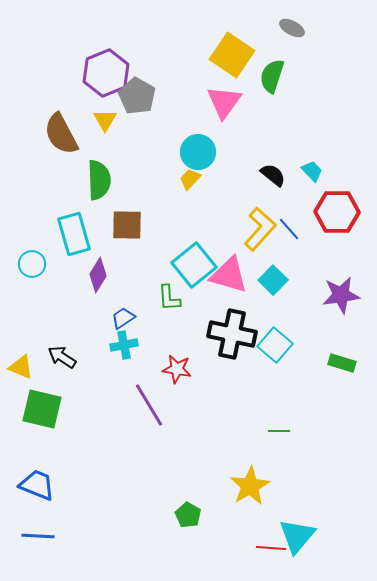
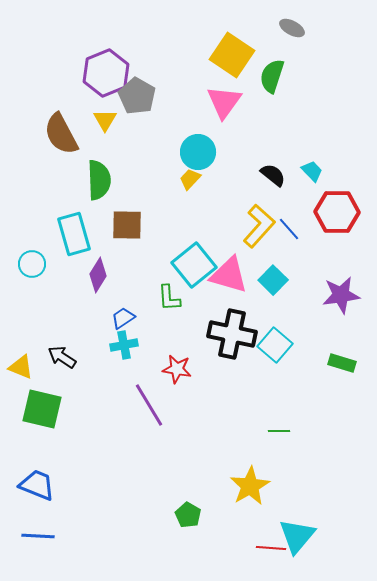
yellow L-shape at (260, 229): moved 1 px left, 3 px up
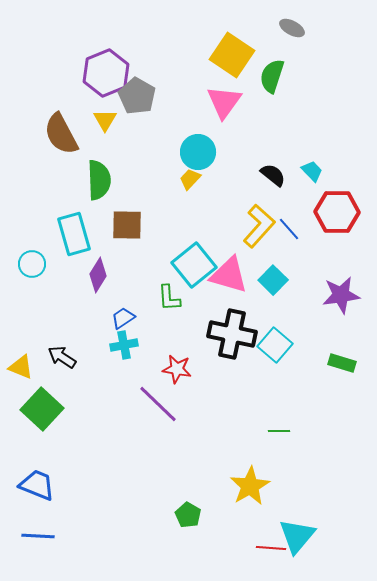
purple line at (149, 405): moved 9 px right, 1 px up; rotated 15 degrees counterclockwise
green square at (42, 409): rotated 30 degrees clockwise
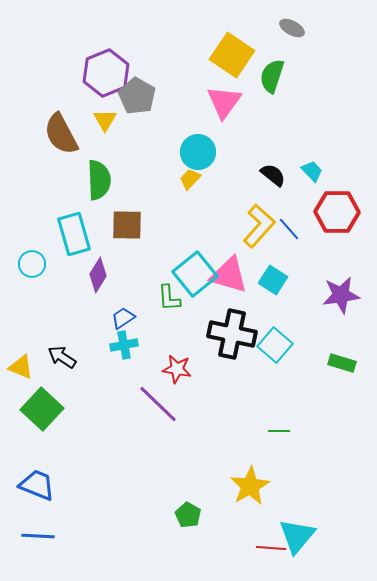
cyan square at (194, 265): moved 1 px right, 9 px down
cyan square at (273, 280): rotated 12 degrees counterclockwise
